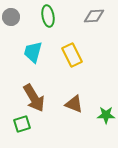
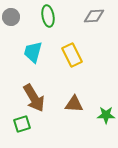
brown triangle: rotated 18 degrees counterclockwise
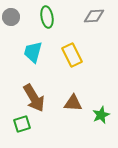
green ellipse: moved 1 px left, 1 px down
brown triangle: moved 1 px left, 1 px up
green star: moved 5 px left; rotated 24 degrees counterclockwise
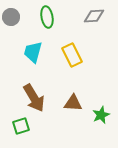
green square: moved 1 px left, 2 px down
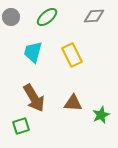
green ellipse: rotated 60 degrees clockwise
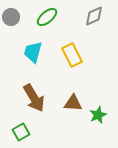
gray diamond: rotated 20 degrees counterclockwise
green star: moved 3 px left
green square: moved 6 px down; rotated 12 degrees counterclockwise
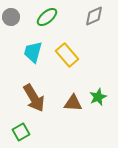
yellow rectangle: moved 5 px left; rotated 15 degrees counterclockwise
green star: moved 18 px up
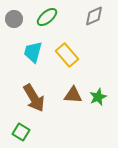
gray circle: moved 3 px right, 2 px down
brown triangle: moved 8 px up
green square: rotated 30 degrees counterclockwise
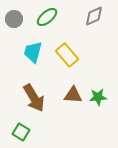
green star: rotated 18 degrees clockwise
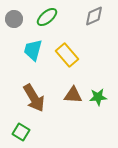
cyan trapezoid: moved 2 px up
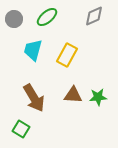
yellow rectangle: rotated 70 degrees clockwise
green square: moved 3 px up
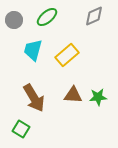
gray circle: moved 1 px down
yellow rectangle: rotated 20 degrees clockwise
